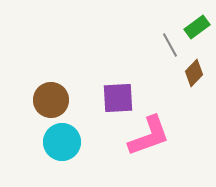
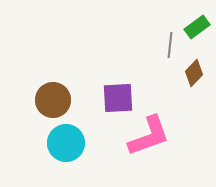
gray line: rotated 35 degrees clockwise
brown circle: moved 2 px right
cyan circle: moved 4 px right, 1 px down
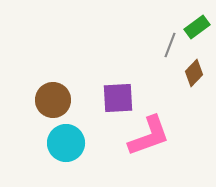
gray line: rotated 15 degrees clockwise
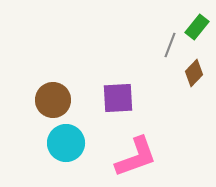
green rectangle: rotated 15 degrees counterclockwise
pink L-shape: moved 13 px left, 21 px down
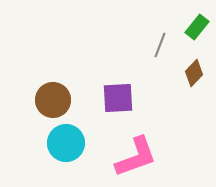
gray line: moved 10 px left
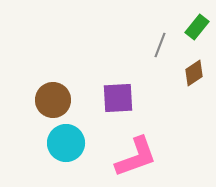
brown diamond: rotated 12 degrees clockwise
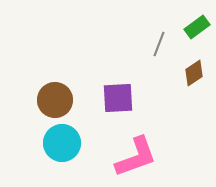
green rectangle: rotated 15 degrees clockwise
gray line: moved 1 px left, 1 px up
brown circle: moved 2 px right
cyan circle: moved 4 px left
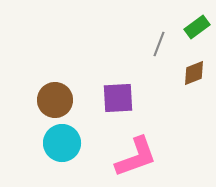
brown diamond: rotated 12 degrees clockwise
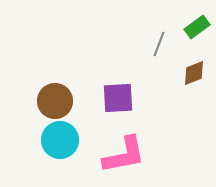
brown circle: moved 1 px down
cyan circle: moved 2 px left, 3 px up
pink L-shape: moved 12 px left, 2 px up; rotated 9 degrees clockwise
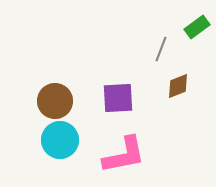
gray line: moved 2 px right, 5 px down
brown diamond: moved 16 px left, 13 px down
